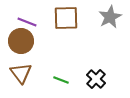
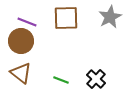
brown triangle: rotated 15 degrees counterclockwise
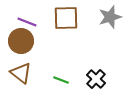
gray star: rotated 10 degrees clockwise
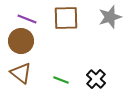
purple line: moved 3 px up
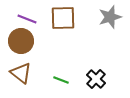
brown square: moved 3 px left
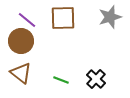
purple line: moved 1 px down; rotated 18 degrees clockwise
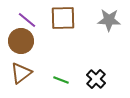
gray star: moved 1 px left, 3 px down; rotated 20 degrees clockwise
brown triangle: rotated 45 degrees clockwise
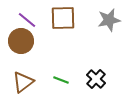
gray star: rotated 15 degrees counterclockwise
brown triangle: moved 2 px right, 9 px down
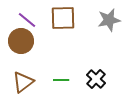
green line: rotated 21 degrees counterclockwise
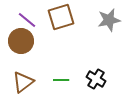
brown square: moved 2 px left, 1 px up; rotated 16 degrees counterclockwise
black cross: rotated 12 degrees counterclockwise
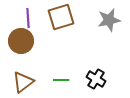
purple line: moved 1 px right, 2 px up; rotated 48 degrees clockwise
